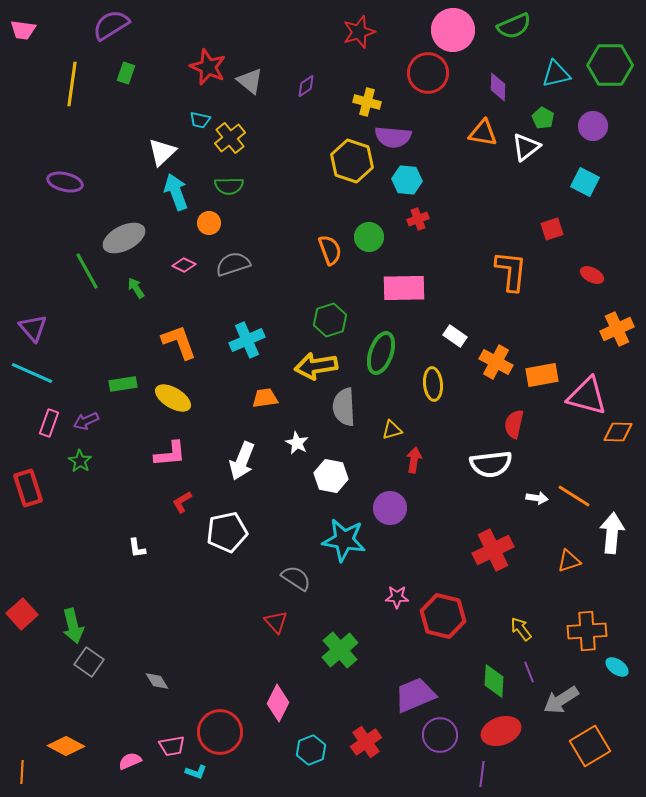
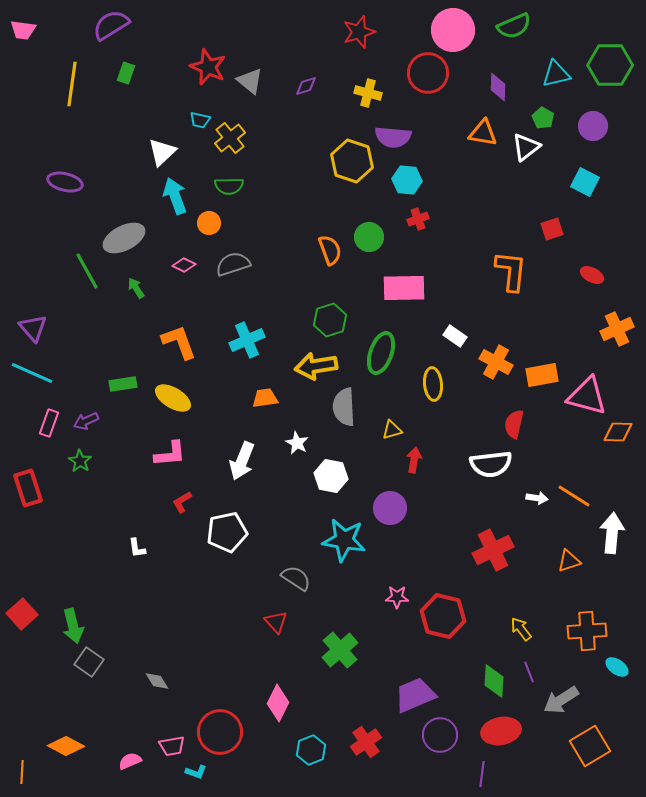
purple diamond at (306, 86): rotated 15 degrees clockwise
yellow cross at (367, 102): moved 1 px right, 9 px up
cyan arrow at (176, 192): moved 1 px left, 4 px down
red ellipse at (501, 731): rotated 9 degrees clockwise
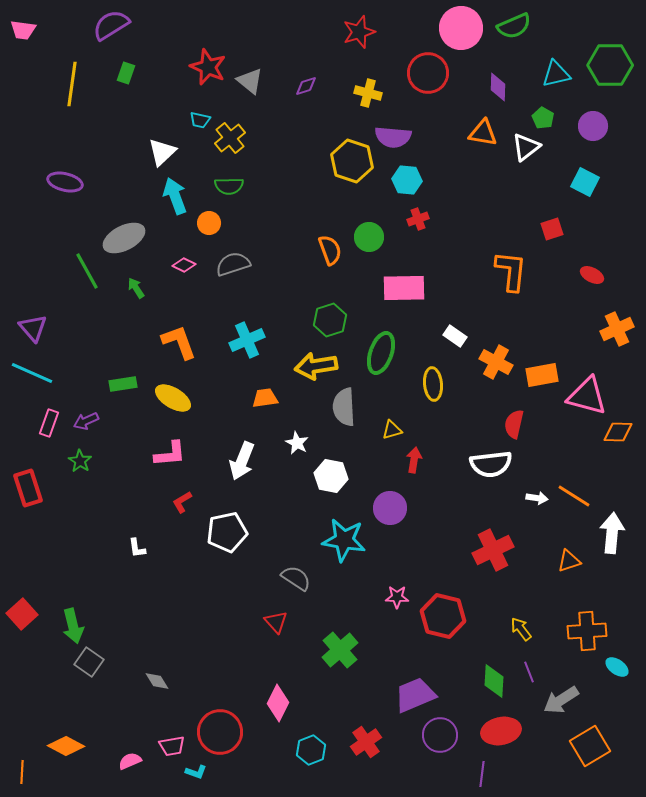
pink circle at (453, 30): moved 8 px right, 2 px up
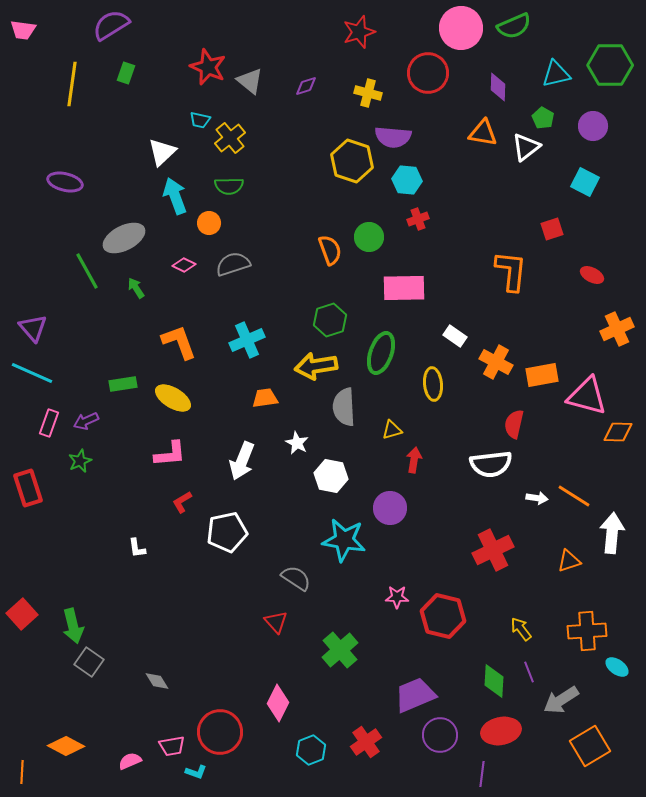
green star at (80, 461): rotated 15 degrees clockwise
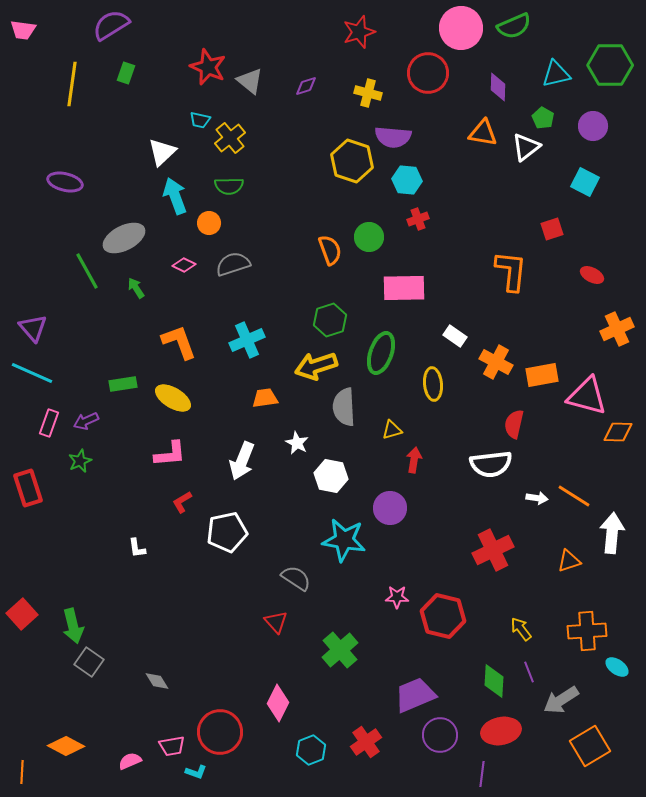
yellow arrow at (316, 366): rotated 9 degrees counterclockwise
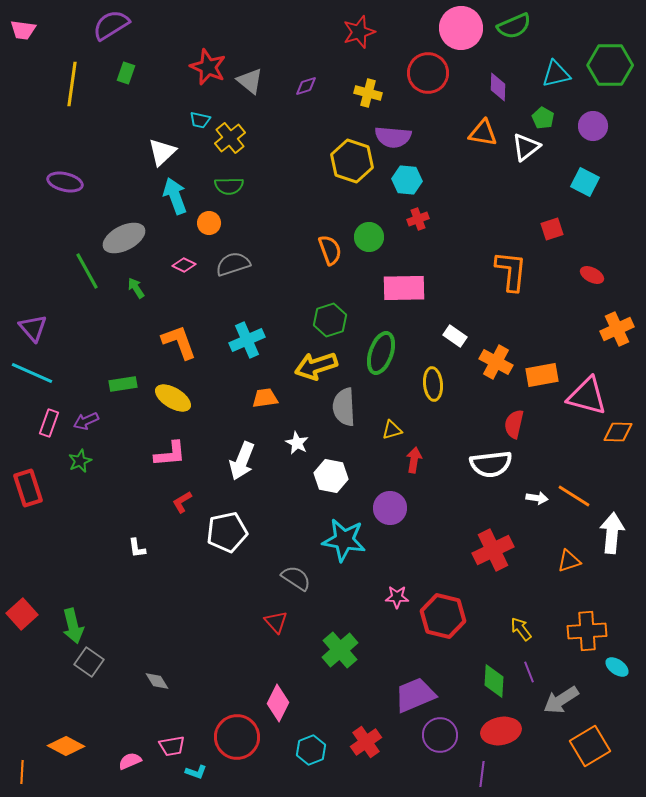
red circle at (220, 732): moved 17 px right, 5 px down
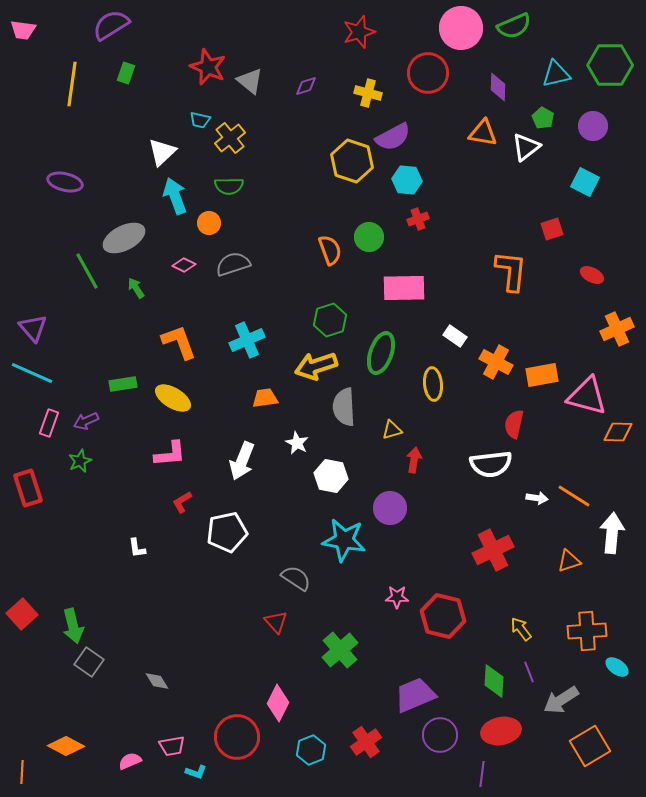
purple semicircle at (393, 137): rotated 33 degrees counterclockwise
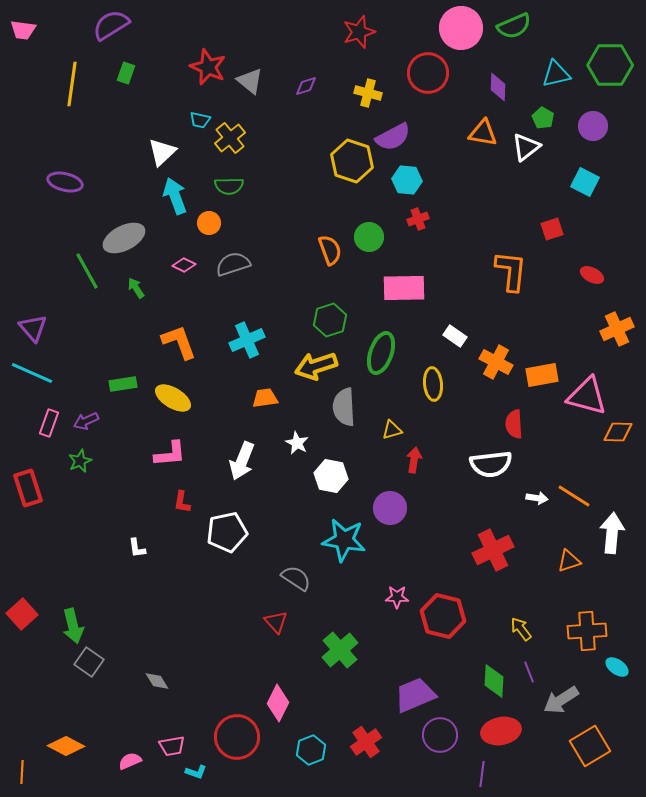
red semicircle at (514, 424): rotated 16 degrees counterclockwise
red L-shape at (182, 502): rotated 50 degrees counterclockwise
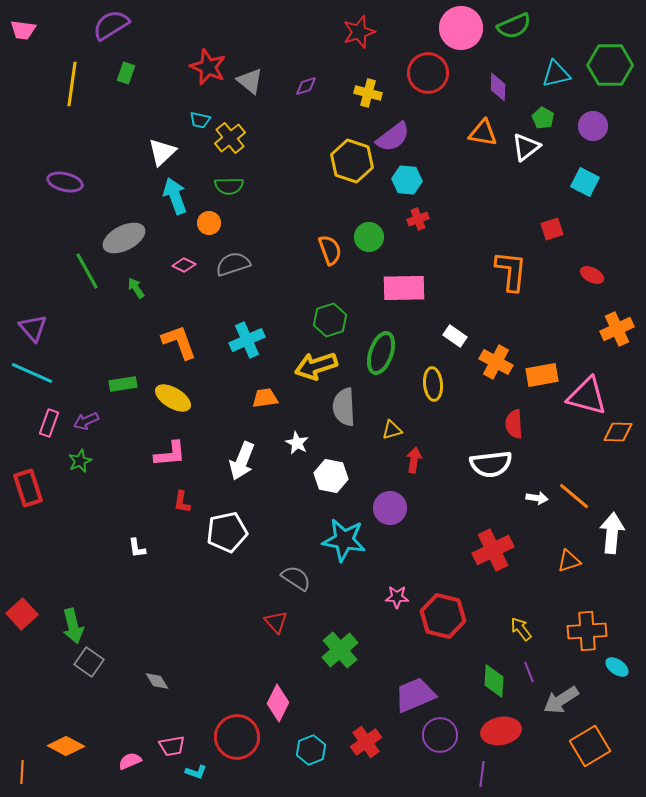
purple semicircle at (393, 137): rotated 9 degrees counterclockwise
orange line at (574, 496): rotated 8 degrees clockwise
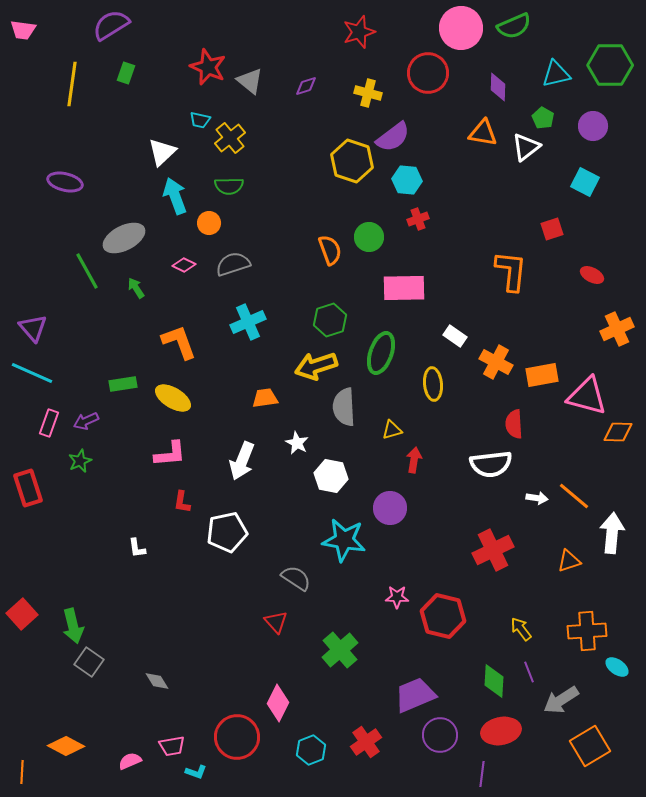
cyan cross at (247, 340): moved 1 px right, 18 px up
